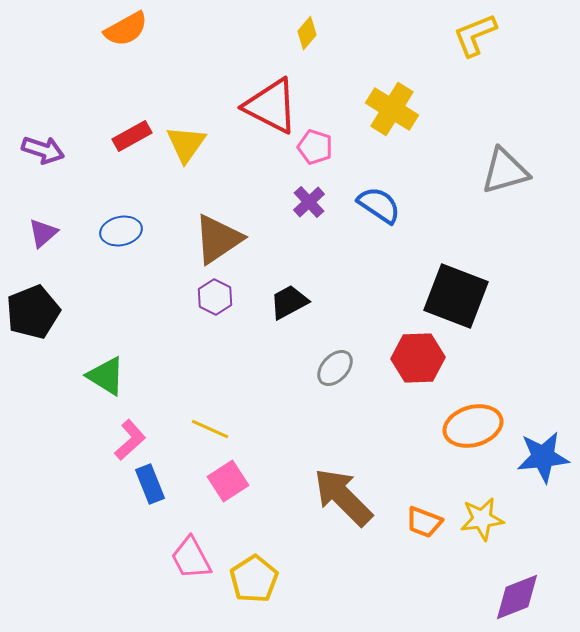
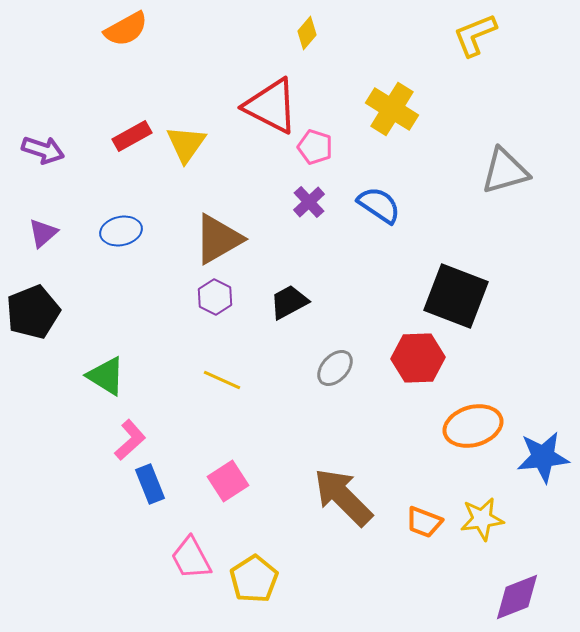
brown triangle: rotated 4 degrees clockwise
yellow line: moved 12 px right, 49 px up
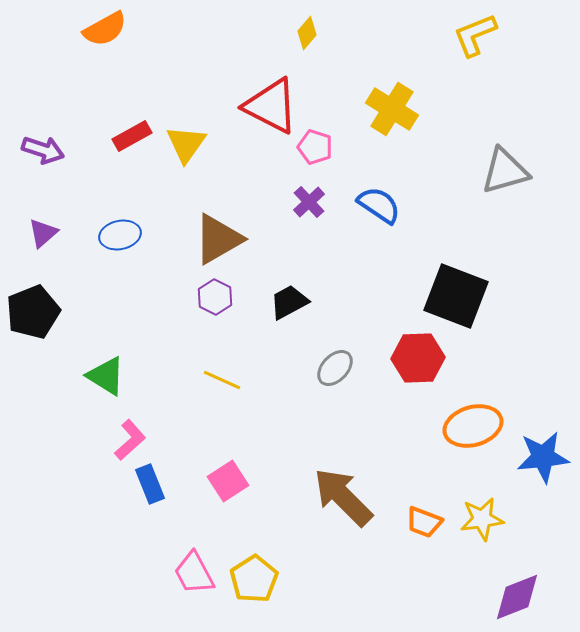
orange semicircle: moved 21 px left
blue ellipse: moved 1 px left, 4 px down
pink trapezoid: moved 3 px right, 15 px down
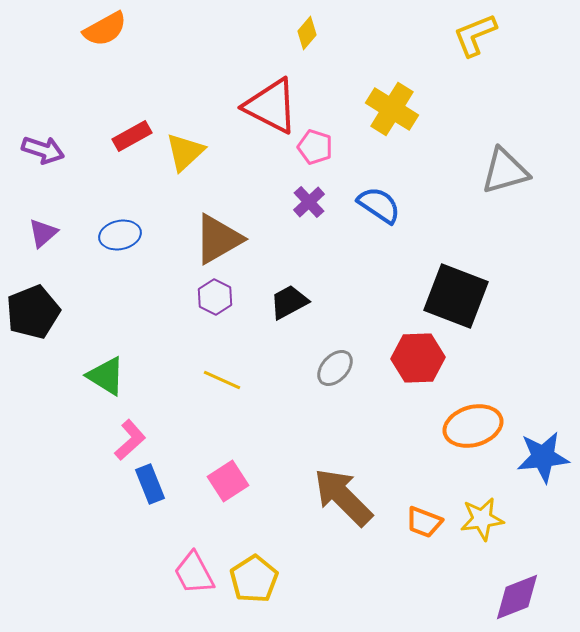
yellow triangle: moved 1 px left, 8 px down; rotated 12 degrees clockwise
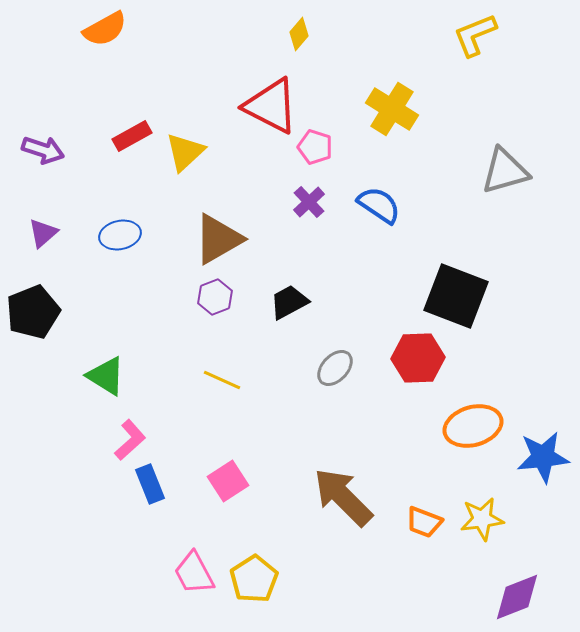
yellow diamond: moved 8 px left, 1 px down
purple hexagon: rotated 12 degrees clockwise
